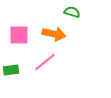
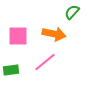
green semicircle: rotated 63 degrees counterclockwise
pink square: moved 1 px left, 1 px down
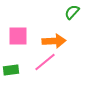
orange arrow: moved 7 px down; rotated 15 degrees counterclockwise
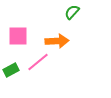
orange arrow: moved 3 px right
pink line: moved 7 px left
green rectangle: rotated 21 degrees counterclockwise
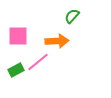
green semicircle: moved 4 px down
green rectangle: moved 5 px right
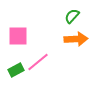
orange arrow: moved 19 px right, 2 px up
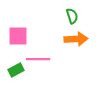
green semicircle: rotated 119 degrees clockwise
pink line: moved 3 px up; rotated 40 degrees clockwise
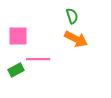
orange arrow: rotated 30 degrees clockwise
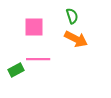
pink square: moved 16 px right, 9 px up
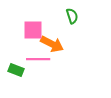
pink square: moved 1 px left, 3 px down
orange arrow: moved 24 px left, 5 px down
green rectangle: rotated 49 degrees clockwise
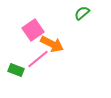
green semicircle: moved 10 px right, 3 px up; rotated 112 degrees counterclockwise
pink square: rotated 35 degrees counterclockwise
pink line: rotated 40 degrees counterclockwise
